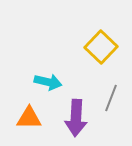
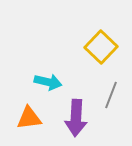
gray line: moved 3 px up
orange triangle: rotated 8 degrees counterclockwise
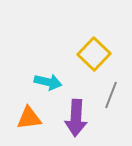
yellow square: moved 7 px left, 7 px down
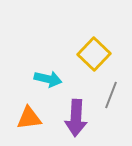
cyan arrow: moved 3 px up
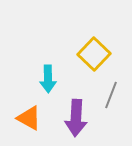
cyan arrow: rotated 76 degrees clockwise
orange triangle: rotated 36 degrees clockwise
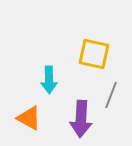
yellow square: rotated 32 degrees counterclockwise
cyan arrow: moved 1 px right, 1 px down
purple arrow: moved 5 px right, 1 px down
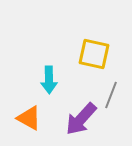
purple arrow: rotated 39 degrees clockwise
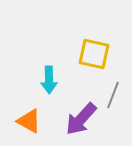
gray line: moved 2 px right
orange triangle: moved 3 px down
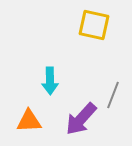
yellow square: moved 29 px up
cyan arrow: moved 1 px right, 1 px down
orange triangle: rotated 32 degrees counterclockwise
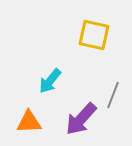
yellow square: moved 10 px down
cyan arrow: rotated 40 degrees clockwise
orange triangle: moved 1 px down
